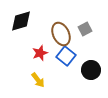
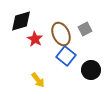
red star: moved 5 px left, 14 px up; rotated 21 degrees counterclockwise
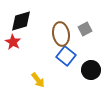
brown ellipse: rotated 15 degrees clockwise
red star: moved 22 px left, 3 px down
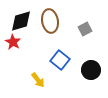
brown ellipse: moved 11 px left, 13 px up
blue square: moved 6 px left, 4 px down
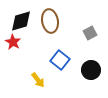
gray square: moved 5 px right, 4 px down
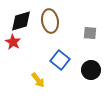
gray square: rotated 32 degrees clockwise
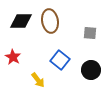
black diamond: rotated 15 degrees clockwise
red star: moved 15 px down
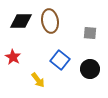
black circle: moved 1 px left, 1 px up
